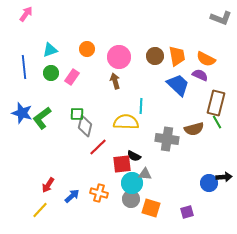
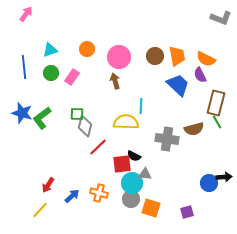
purple semicircle: rotated 140 degrees counterclockwise
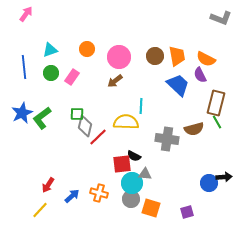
brown arrow: rotated 112 degrees counterclockwise
blue star: rotated 30 degrees clockwise
red line: moved 10 px up
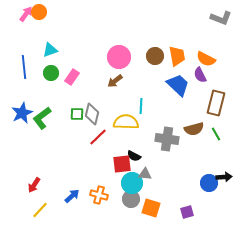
orange circle: moved 48 px left, 37 px up
green line: moved 1 px left, 12 px down
gray diamond: moved 7 px right, 12 px up
red arrow: moved 14 px left
orange cross: moved 2 px down
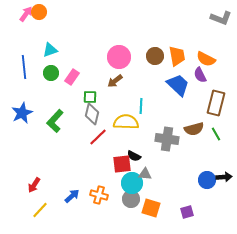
green square: moved 13 px right, 17 px up
green L-shape: moved 13 px right, 3 px down; rotated 10 degrees counterclockwise
blue circle: moved 2 px left, 3 px up
